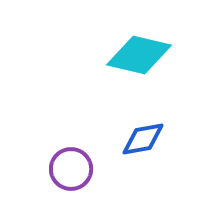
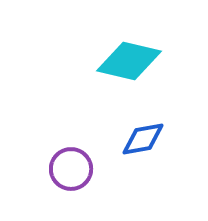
cyan diamond: moved 10 px left, 6 px down
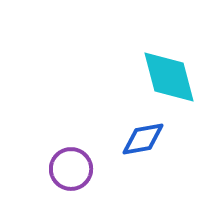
cyan diamond: moved 40 px right, 16 px down; rotated 62 degrees clockwise
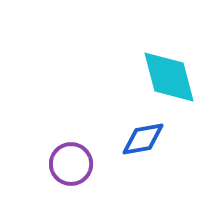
purple circle: moved 5 px up
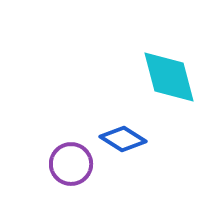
blue diamond: moved 20 px left; rotated 42 degrees clockwise
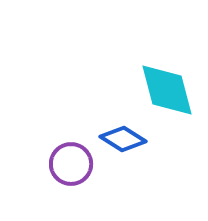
cyan diamond: moved 2 px left, 13 px down
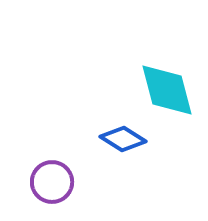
purple circle: moved 19 px left, 18 px down
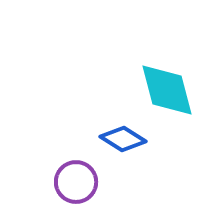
purple circle: moved 24 px right
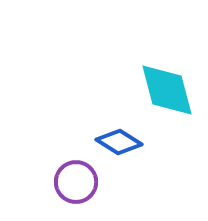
blue diamond: moved 4 px left, 3 px down
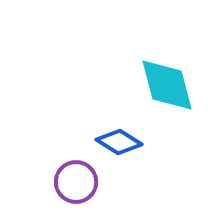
cyan diamond: moved 5 px up
